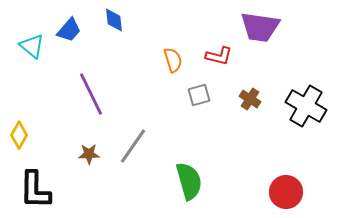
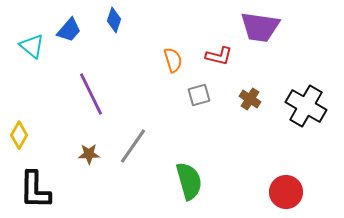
blue diamond: rotated 25 degrees clockwise
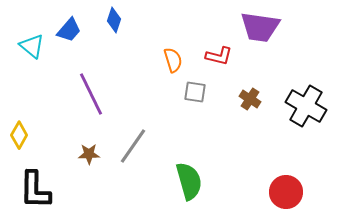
gray square: moved 4 px left, 3 px up; rotated 25 degrees clockwise
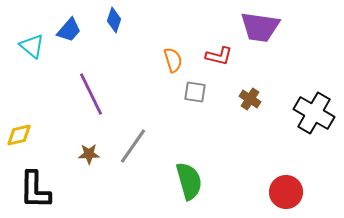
black cross: moved 8 px right, 7 px down
yellow diamond: rotated 48 degrees clockwise
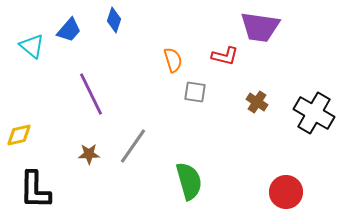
red L-shape: moved 6 px right
brown cross: moved 7 px right, 3 px down
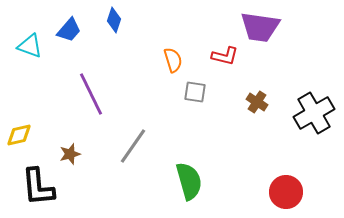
cyan triangle: moved 2 px left; rotated 20 degrees counterclockwise
black cross: rotated 30 degrees clockwise
brown star: moved 19 px left; rotated 15 degrees counterclockwise
black L-shape: moved 3 px right, 3 px up; rotated 6 degrees counterclockwise
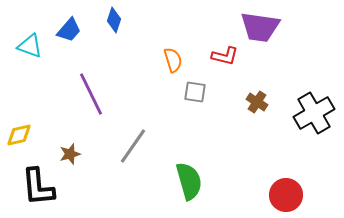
red circle: moved 3 px down
